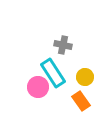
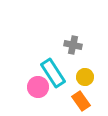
gray cross: moved 10 px right
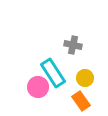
yellow circle: moved 1 px down
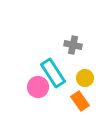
orange rectangle: moved 1 px left
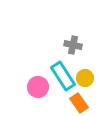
cyan rectangle: moved 10 px right, 3 px down
orange rectangle: moved 1 px left, 2 px down
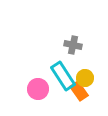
pink circle: moved 2 px down
orange rectangle: moved 12 px up
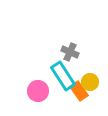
gray cross: moved 3 px left, 7 px down; rotated 12 degrees clockwise
yellow circle: moved 5 px right, 4 px down
pink circle: moved 2 px down
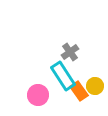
gray cross: rotated 30 degrees clockwise
yellow circle: moved 5 px right, 4 px down
pink circle: moved 4 px down
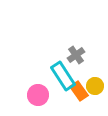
gray cross: moved 6 px right, 3 px down
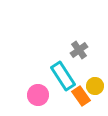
gray cross: moved 3 px right, 5 px up
orange rectangle: moved 2 px right, 5 px down
